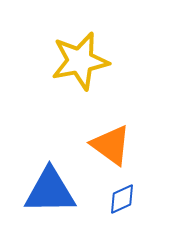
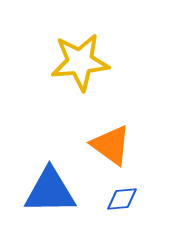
yellow star: moved 1 px down; rotated 6 degrees clockwise
blue diamond: rotated 20 degrees clockwise
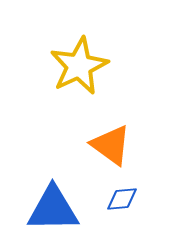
yellow star: moved 1 px left, 4 px down; rotated 20 degrees counterclockwise
blue triangle: moved 3 px right, 18 px down
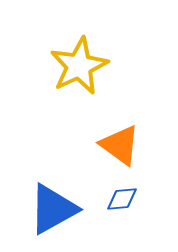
orange triangle: moved 9 px right
blue triangle: rotated 28 degrees counterclockwise
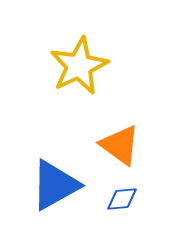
blue triangle: moved 2 px right, 24 px up
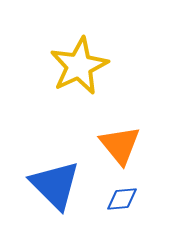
orange triangle: rotated 15 degrees clockwise
blue triangle: rotated 46 degrees counterclockwise
